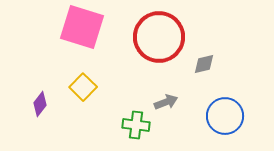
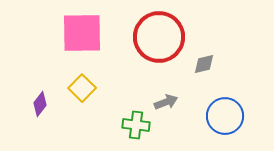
pink square: moved 6 px down; rotated 18 degrees counterclockwise
yellow square: moved 1 px left, 1 px down
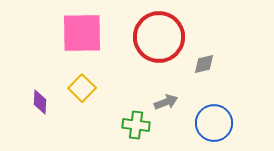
purple diamond: moved 2 px up; rotated 35 degrees counterclockwise
blue circle: moved 11 px left, 7 px down
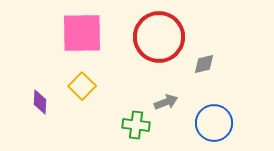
yellow square: moved 2 px up
